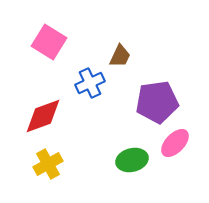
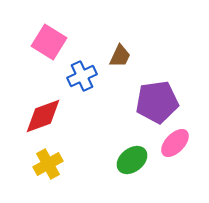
blue cross: moved 8 px left, 7 px up
green ellipse: rotated 24 degrees counterclockwise
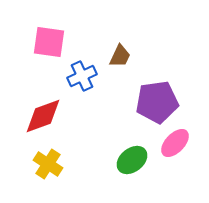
pink square: rotated 24 degrees counterclockwise
yellow cross: rotated 28 degrees counterclockwise
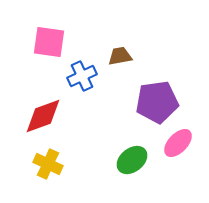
brown trapezoid: rotated 125 degrees counterclockwise
pink ellipse: moved 3 px right
yellow cross: rotated 8 degrees counterclockwise
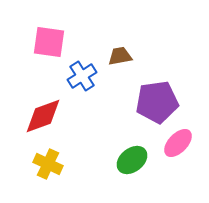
blue cross: rotated 8 degrees counterclockwise
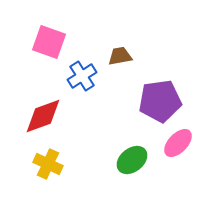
pink square: rotated 12 degrees clockwise
purple pentagon: moved 3 px right, 1 px up
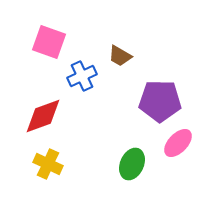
brown trapezoid: rotated 140 degrees counterclockwise
blue cross: rotated 8 degrees clockwise
purple pentagon: rotated 9 degrees clockwise
green ellipse: moved 4 px down; rotated 28 degrees counterclockwise
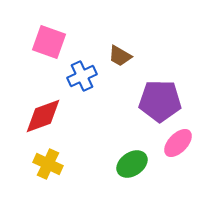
green ellipse: rotated 32 degrees clockwise
